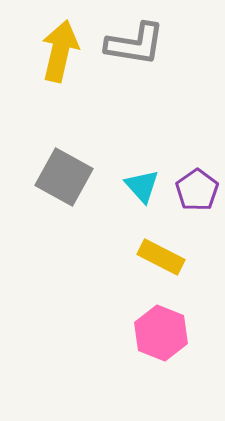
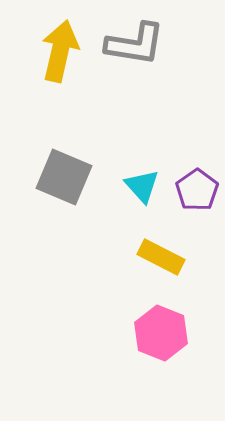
gray square: rotated 6 degrees counterclockwise
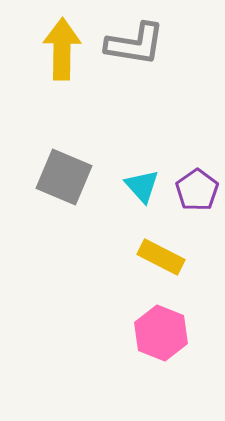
yellow arrow: moved 2 px right, 2 px up; rotated 12 degrees counterclockwise
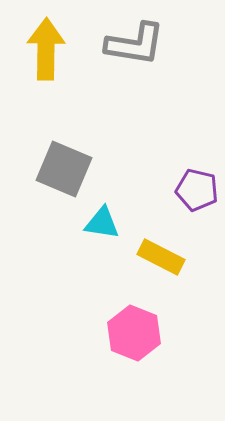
yellow arrow: moved 16 px left
gray square: moved 8 px up
cyan triangle: moved 40 px left, 37 px down; rotated 39 degrees counterclockwise
purple pentagon: rotated 24 degrees counterclockwise
pink hexagon: moved 27 px left
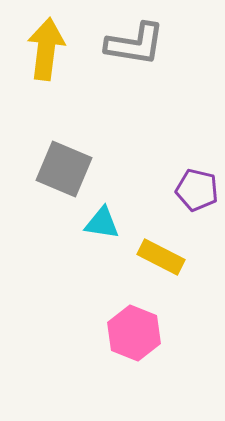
yellow arrow: rotated 6 degrees clockwise
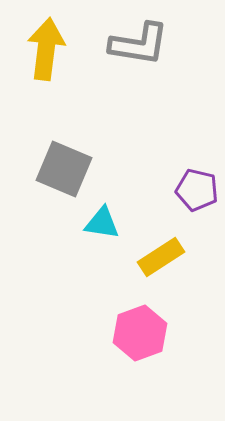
gray L-shape: moved 4 px right
yellow rectangle: rotated 60 degrees counterclockwise
pink hexagon: moved 6 px right; rotated 18 degrees clockwise
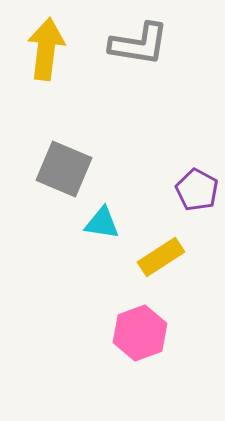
purple pentagon: rotated 15 degrees clockwise
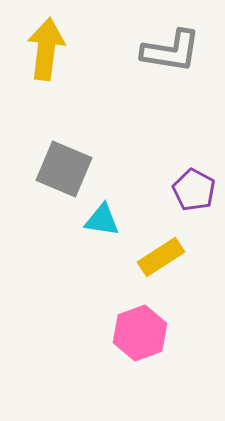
gray L-shape: moved 32 px right, 7 px down
purple pentagon: moved 3 px left
cyan triangle: moved 3 px up
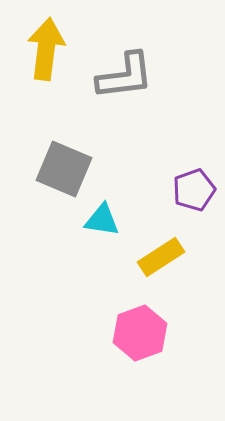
gray L-shape: moved 46 px left, 25 px down; rotated 16 degrees counterclockwise
purple pentagon: rotated 24 degrees clockwise
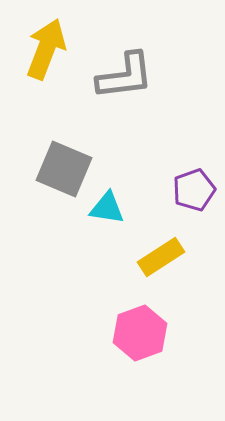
yellow arrow: rotated 14 degrees clockwise
cyan triangle: moved 5 px right, 12 px up
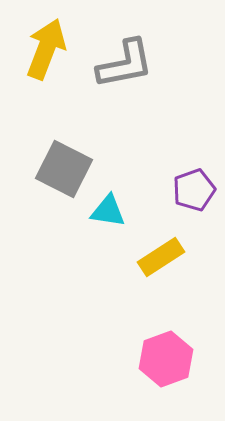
gray L-shape: moved 12 px up; rotated 4 degrees counterclockwise
gray square: rotated 4 degrees clockwise
cyan triangle: moved 1 px right, 3 px down
pink hexagon: moved 26 px right, 26 px down
